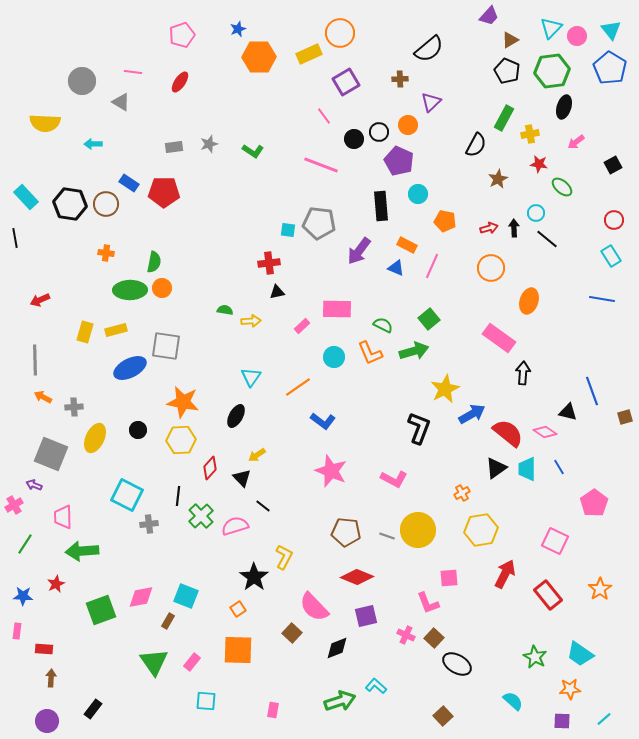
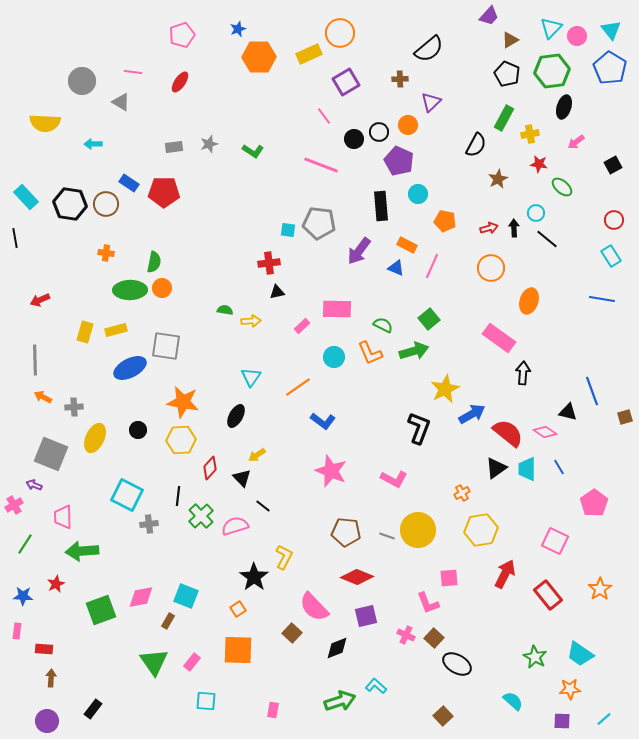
black pentagon at (507, 71): moved 3 px down
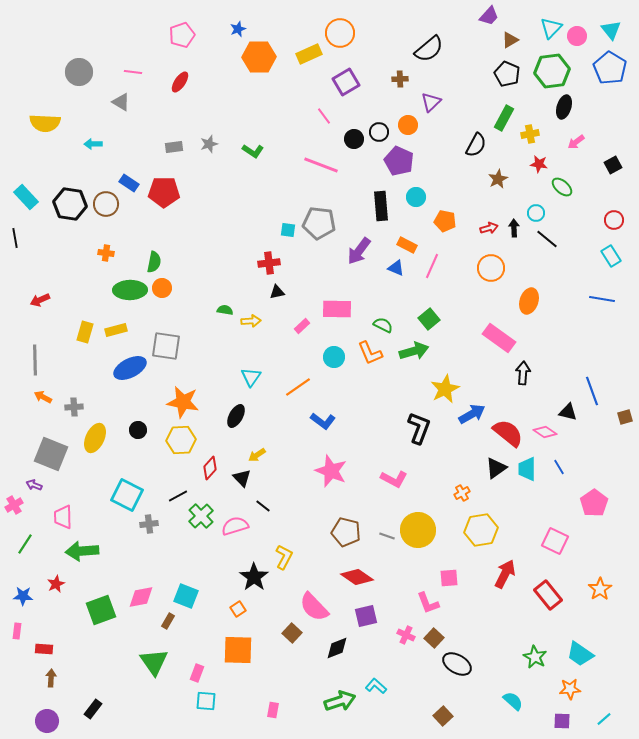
gray circle at (82, 81): moved 3 px left, 9 px up
cyan circle at (418, 194): moved 2 px left, 3 px down
black line at (178, 496): rotated 54 degrees clockwise
brown pentagon at (346, 532): rotated 8 degrees clockwise
red diamond at (357, 577): rotated 12 degrees clockwise
pink rectangle at (192, 662): moved 5 px right, 11 px down; rotated 18 degrees counterclockwise
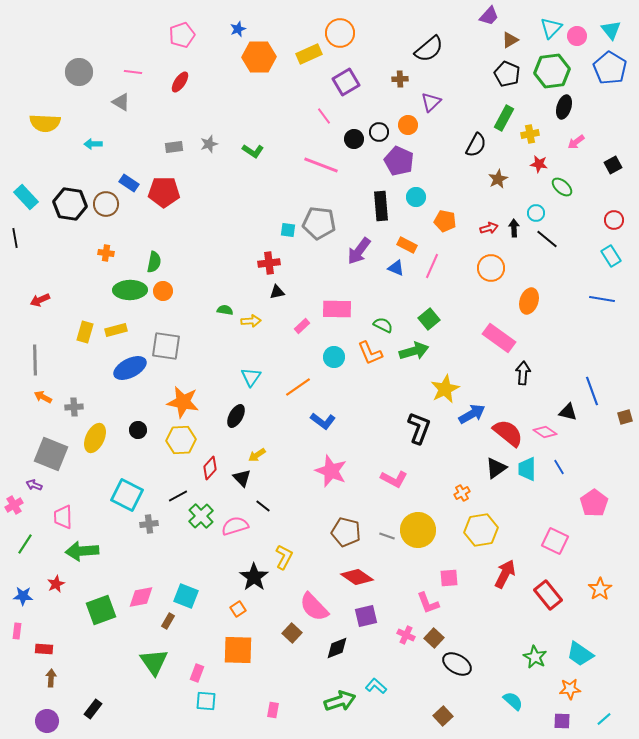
orange circle at (162, 288): moved 1 px right, 3 px down
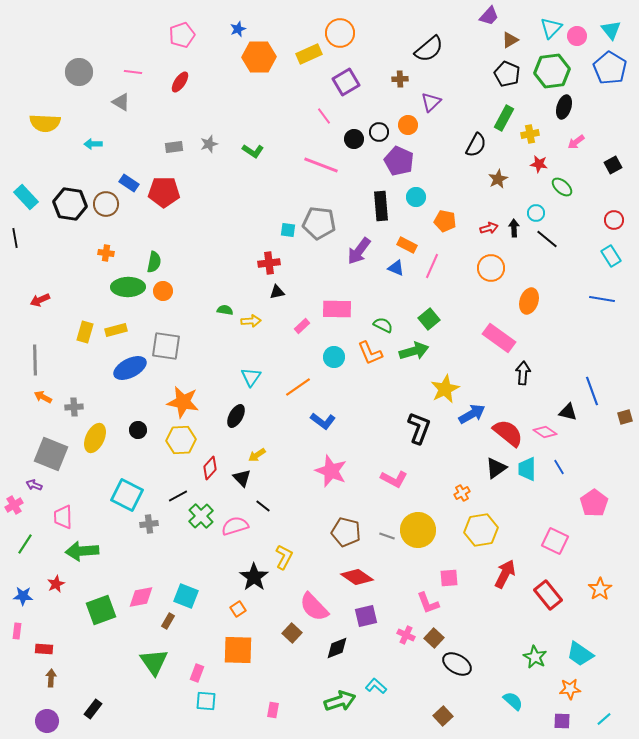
green ellipse at (130, 290): moved 2 px left, 3 px up
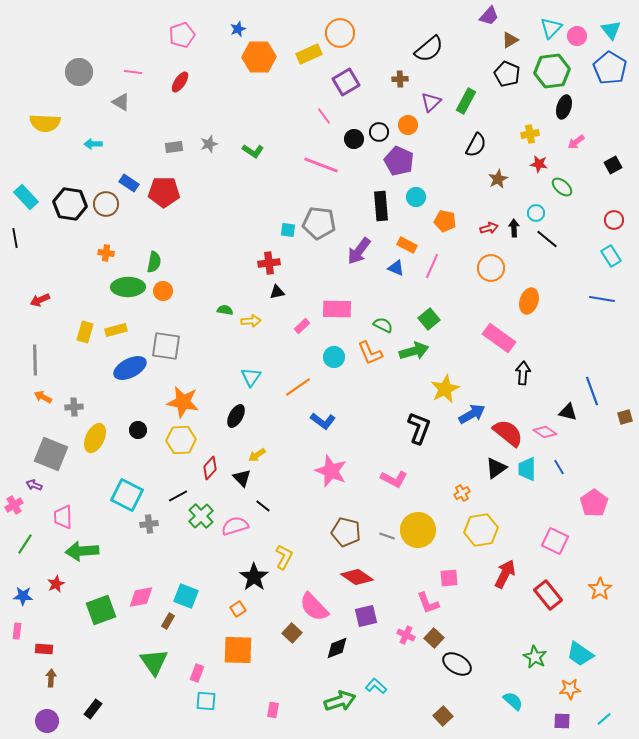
green rectangle at (504, 118): moved 38 px left, 17 px up
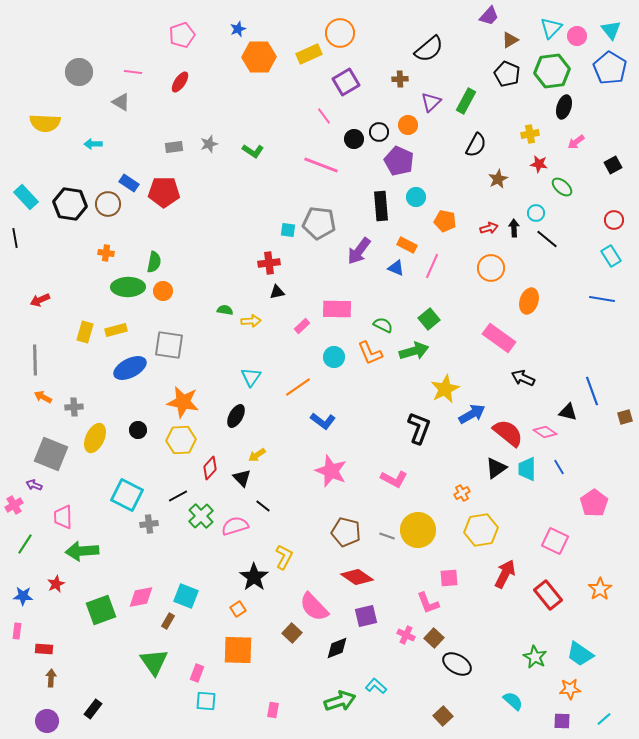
brown circle at (106, 204): moved 2 px right
gray square at (166, 346): moved 3 px right, 1 px up
black arrow at (523, 373): moved 5 px down; rotated 70 degrees counterclockwise
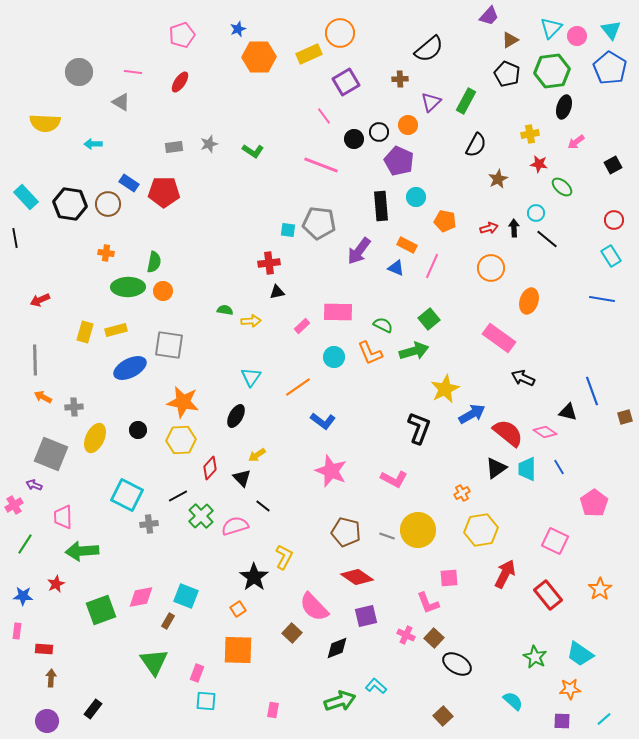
pink rectangle at (337, 309): moved 1 px right, 3 px down
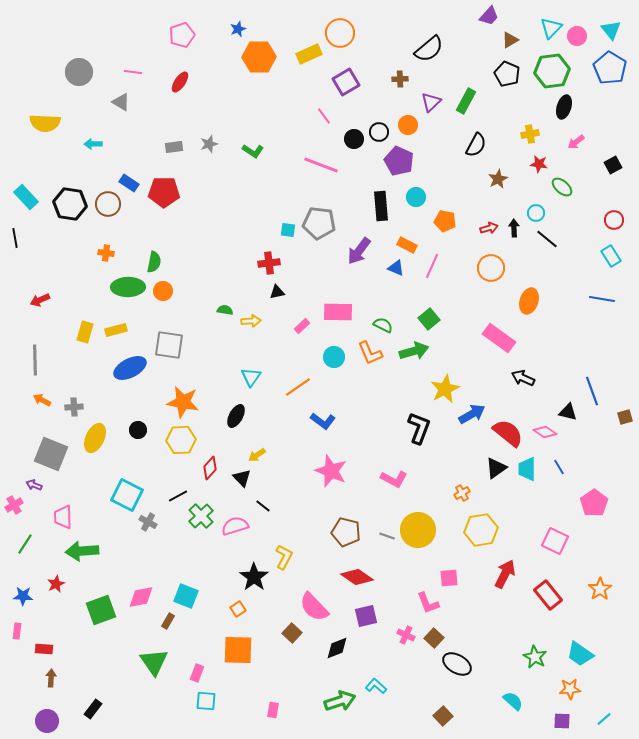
orange arrow at (43, 397): moved 1 px left, 3 px down
gray cross at (149, 524): moved 1 px left, 2 px up; rotated 36 degrees clockwise
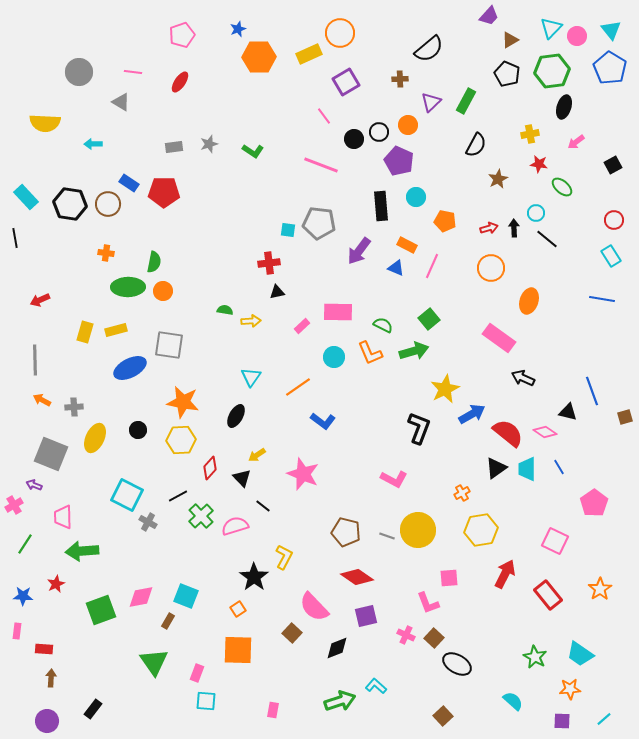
pink star at (331, 471): moved 28 px left, 3 px down
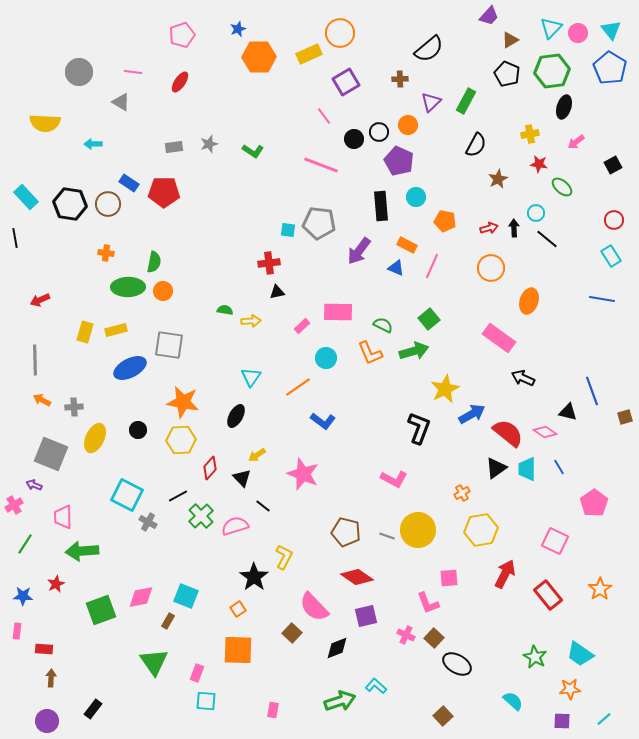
pink circle at (577, 36): moved 1 px right, 3 px up
cyan circle at (334, 357): moved 8 px left, 1 px down
